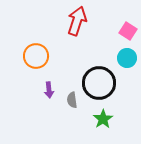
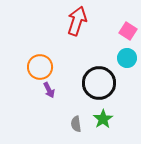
orange circle: moved 4 px right, 11 px down
purple arrow: rotated 21 degrees counterclockwise
gray semicircle: moved 4 px right, 24 px down
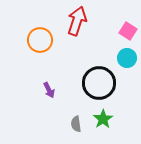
orange circle: moved 27 px up
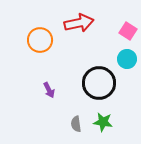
red arrow: moved 2 px right, 2 px down; rotated 60 degrees clockwise
cyan circle: moved 1 px down
green star: moved 3 px down; rotated 30 degrees counterclockwise
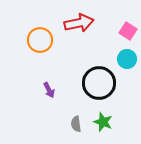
green star: rotated 12 degrees clockwise
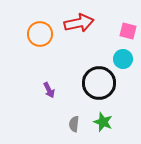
pink square: rotated 18 degrees counterclockwise
orange circle: moved 6 px up
cyan circle: moved 4 px left
gray semicircle: moved 2 px left; rotated 14 degrees clockwise
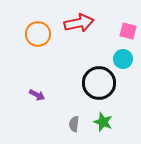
orange circle: moved 2 px left
purple arrow: moved 12 px left, 5 px down; rotated 35 degrees counterclockwise
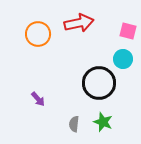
purple arrow: moved 1 px right, 4 px down; rotated 21 degrees clockwise
